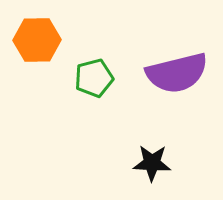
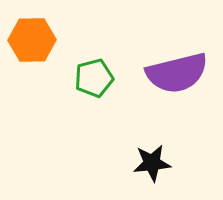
orange hexagon: moved 5 px left
black star: rotated 9 degrees counterclockwise
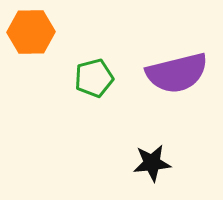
orange hexagon: moved 1 px left, 8 px up
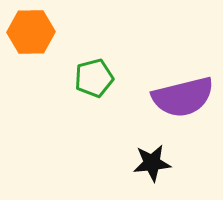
purple semicircle: moved 6 px right, 24 px down
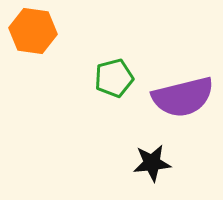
orange hexagon: moved 2 px right, 1 px up; rotated 9 degrees clockwise
green pentagon: moved 20 px right
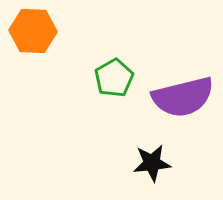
orange hexagon: rotated 6 degrees counterclockwise
green pentagon: rotated 15 degrees counterclockwise
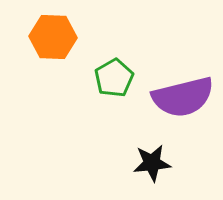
orange hexagon: moved 20 px right, 6 px down
